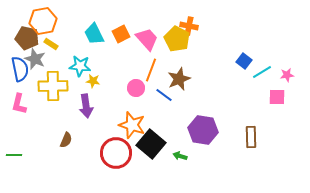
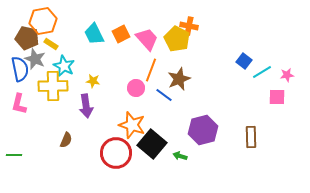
cyan star: moved 16 px left; rotated 20 degrees clockwise
purple hexagon: rotated 24 degrees counterclockwise
black square: moved 1 px right
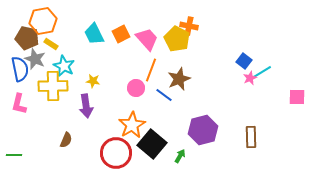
pink star: moved 37 px left, 3 px down; rotated 16 degrees counterclockwise
pink square: moved 20 px right
orange star: rotated 24 degrees clockwise
green arrow: rotated 104 degrees clockwise
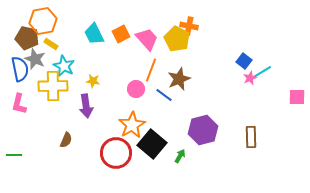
pink circle: moved 1 px down
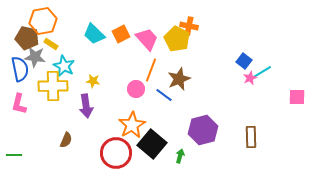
cyan trapezoid: rotated 20 degrees counterclockwise
gray star: moved 2 px up; rotated 15 degrees counterclockwise
green arrow: rotated 16 degrees counterclockwise
